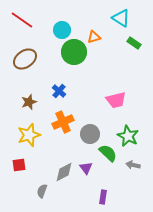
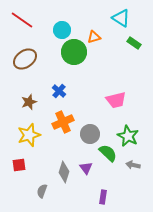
gray diamond: rotated 45 degrees counterclockwise
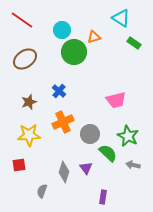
yellow star: rotated 15 degrees clockwise
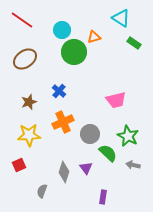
red square: rotated 16 degrees counterclockwise
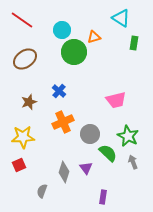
green rectangle: rotated 64 degrees clockwise
yellow star: moved 6 px left, 2 px down
gray arrow: moved 3 px up; rotated 56 degrees clockwise
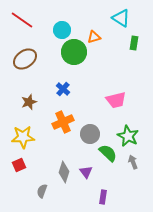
blue cross: moved 4 px right, 2 px up
purple triangle: moved 4 px down
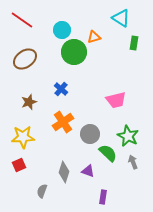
blue cross: moved 2 px left
orange cross: rotated 10 degrees counterclockwise
purple triangle: moved 2 px right, 1 px up; rotated 32 degrees counterclockwise
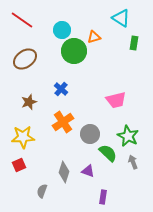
green circle: moved 1 px up
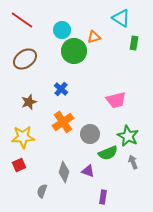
green semicircle: rotated 114 degrees clockwise
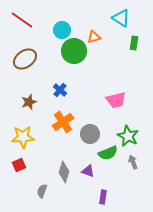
blue cross: moved 1 px left, 1 px down
